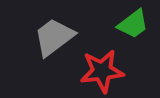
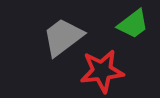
gray trapezoid: moved 9 px right
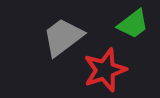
red star: moved 3 px right, 1 px up; rotated 12 degrees counterclockwise
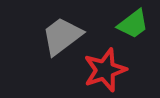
gray trapezoid: moved 1 px left, 1 px up
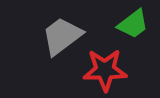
red star: rotated 18 degrees clockwise
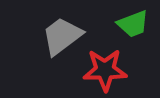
green trapezoid: rotated 16 degrees clockwise
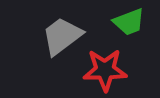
green trapezoid: moved 4 px left, 2 px up
